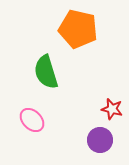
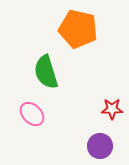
red star: rotated 15 degrees counterclockwise
pink ellipse: moved 6 px up
purple circle: moved 6 px down
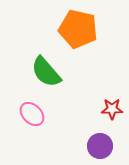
green semicircle: rotated 24 degrees counterclockwise
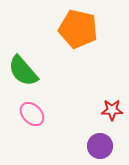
green semicircle: moved 23 px left, 1 px up
red star: moved 1 px down
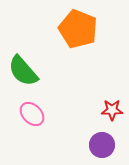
orange pentagon: rotated 9 degrees clockwise
purple circle: moved 2 px right, 1 px up
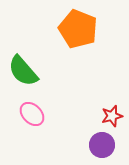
red star: moved 6 px down; rotated 15 degrees counterclockwise
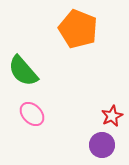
red star: rotated 10 degrees counterclockwise
